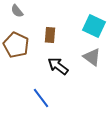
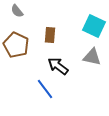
gray triangle: rotated 24 degrees counterclockwise
blue line: moved 4 px right, 9 px up
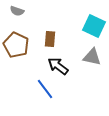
gray semicircle: rotated 32 degrees counterclockwise
brown rectangle: moved 4 px down
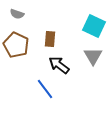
gray semicircle: moved 3 px down
gray triangle: moved 1 px right, 1 px up; rotated 48 degrees clockwise
black arrow: moved 1 px right, 1 px up
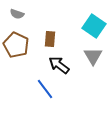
cyan square: rotated 10 degrees clockwise
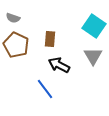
gray semicircle: moved 4 px left, 4 px down
black arrow: rotated 10 degrees counterclockwise
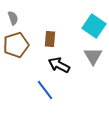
gray semicircle: rotated 128 degrees counterclockwise
brown pentagon: rotated 30 degrees clockwise
blue line: moved 1 px down
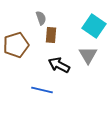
gray semicircle: moved 28 px right
brown rectangle: moved 1 px right, 4 px up
gray triangle: moved 5 px left, 1 px up
blue line: moved 3 px left; rotated 40 degrees counterclockwise
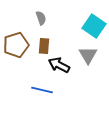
brown rectangle: moved 7 px left, 11 px down
